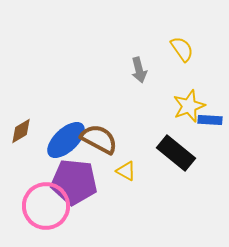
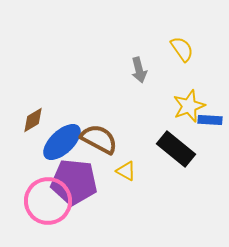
brown diamond: moved 12 px right, 11 px up
blue ellipse: moved 4 px left, 2 px down
black rectangle: moved 4 px up
pink circle: moved 2 px right, 5 px up
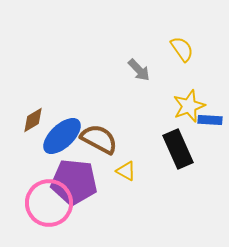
gray arrow: rotated 30 degrees counterclockwise
blue ellipse: moved 6 px up
black rectangle: moved 2 px right; rotated 27 degrees clockwise
pink circle: moved 1 px right, 2 px down
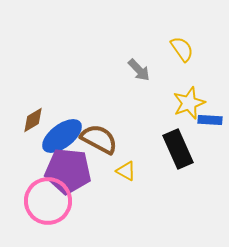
yellow star: moved 3 px up
blue ellipse: rotated 6 degrees clockwise
purple pentagon: moved 6 px left, 11 px up
pink circle: moved 1 px left, 2 px up
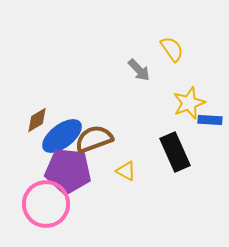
yellow semicircle: moved 10 px left
brown diamond: moved 4 px right
brown semicircle: moved 5 px left; rotated 48 degrees counterclockwise
black rectangle: moved 3 px left, 3 px down
pink circle: moved 2 px left, 3 px down
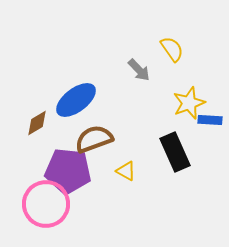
brown diamond: moved 3 px down
blue ellipse: moved 14 px right, 36 px up
